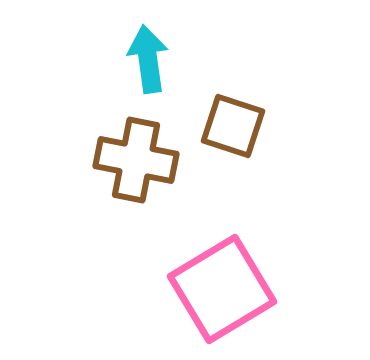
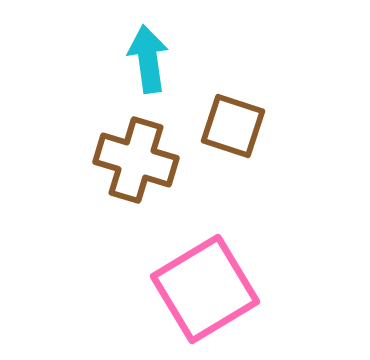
brown cross: rotated 6 degrees clockwise
pink square: moved 17 px left
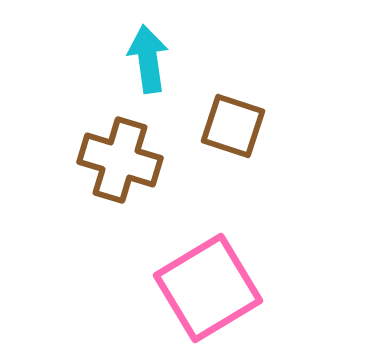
brown cross: moved 16 px left
pink square: moved 3 px right, 1 px up
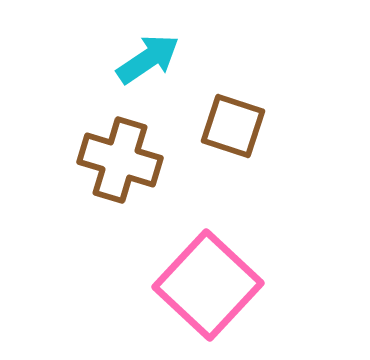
cyan arrow: rotated 64 degrees clockwise
pink square: moved 3 px up; rotated 16 degrees counterclockwise
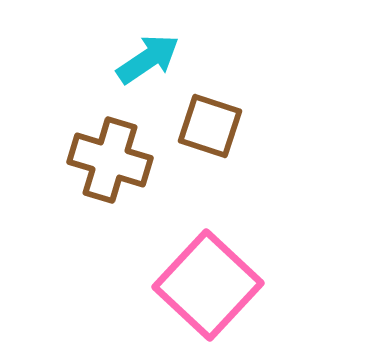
brown square: moved 23 px left
brown cross: moved 10 px left
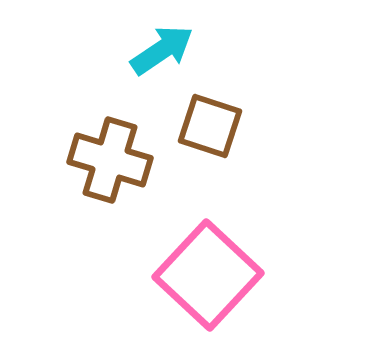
cyan arrow: moved 14 px right, 9 px up
pink square: moved 10 px up
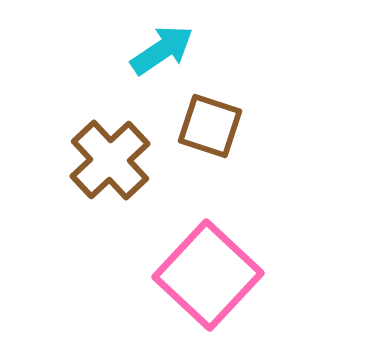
brown cross: rotated 30 degrees clockwise
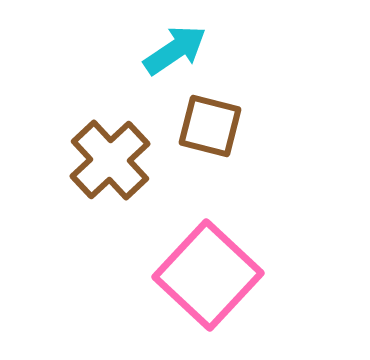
cyan arrow: moved 13 px right
brown square: rotated 4 degrees counterclockwise
